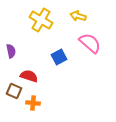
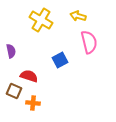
pink semicircle: moved 1 px left, 1 px up; rotated 35 degrees clockwise
blue square: moved 1 px right, 3 px down
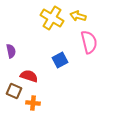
yellow cross: moved 11 px right, 2 px up
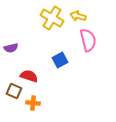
pink semicircle: moved 1 px left, 2 px up
purple semicircle: moved 3 px up; rotated 88 degrees clockwise
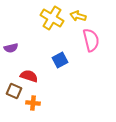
pink semicircle: moved 3 px right
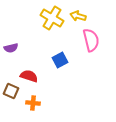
brown square: moved 3 px left
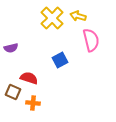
yellow cross: rotated 15 degrees clockwise
red semicircle: moved 2 px down
brown square: moved 2 px right, 1 px down
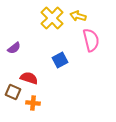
purple semicircle: moved 3 px right; rotated 24 degrees counterclockwise
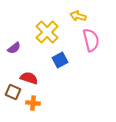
yellow cross: moved 5 px left, 14 px down
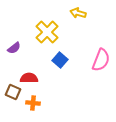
yellow arrow: moved 3 px up
pink semicircle: moved 10 px right, 20 px down; rotated 35 degrees clockwise
blue square: rotated 21 degrees counterclockwise
red semicircle: rotated 18 degrees counterclockwise
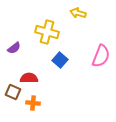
yellow cross: rotated 30 degrees counterclockwise
pink semicircle: moved 4 px up
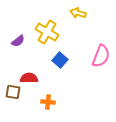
yellow cross: rotated 15 degrees clockwise
purple semicircle: moved 4 px right, 7 px up
brown square: rotated 14 degrees counterclockwise
orange cross: moved 15 px right, 1 px up
